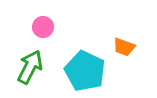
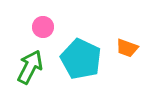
orange trapezoid: moved 3 px right, 1 px down
cyan pentagon: moved 4 px left, 12 px up
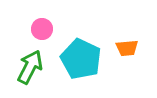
pink circle: moved 1 px left, 2 px down
orange trapezoid: rotated 25 degrees counterclockwise
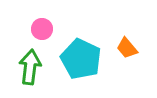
orange trapezoid: rotated 55 degrees clockwise
green arrow: rotated 20 degrees counterclockwise
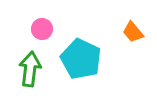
orange trapezoid: moved 6 px right, 16 px up
green arrow: moved 2 px down
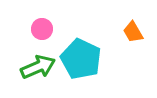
orange trapezoid: rotated 10 degrees clockwise
green arrow: moved 8 px right, 2 px up; rotated 60 degrees clockwise
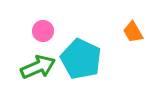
pink circle: moved 1 px right, 2 px down
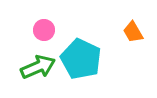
pink circle: moved 1 px right, 1 px up
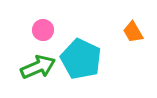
pink circle: moved 1 px left
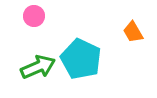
pink circle: moved 9 px left, 14 px up
